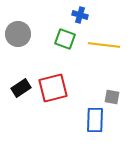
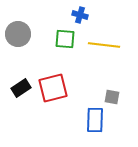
green square: rotated 15 degrees counterclockwise
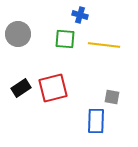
blue rectangle: moved 1 px right, 1 px down
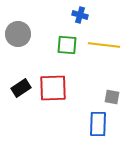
green square: moved 2 px right, 6 px down
red square: rotated 12 degrees clockwise
blue rectangle: moved 2 px right, 3 px down
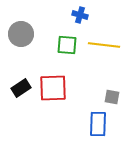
gray circle: moved 3 px right
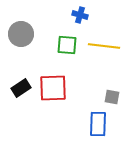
yellow line: moved 1 px down
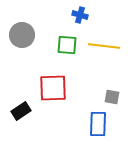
gray circle: moved 1 px right, 1 px down
black rectangle: moved 23 px down
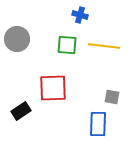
gray circle: moved 5 px left, 4 px down
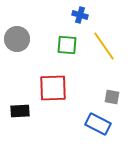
yellow line: rotated 48 degrees clockwise
black rectangle: moved 1 px left; rotated 30 degrees clockwise
blue rectangle: rotated 65 degrees counterclockwise
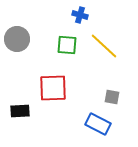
yellow line: rotated 12 degrees counterclockwise
